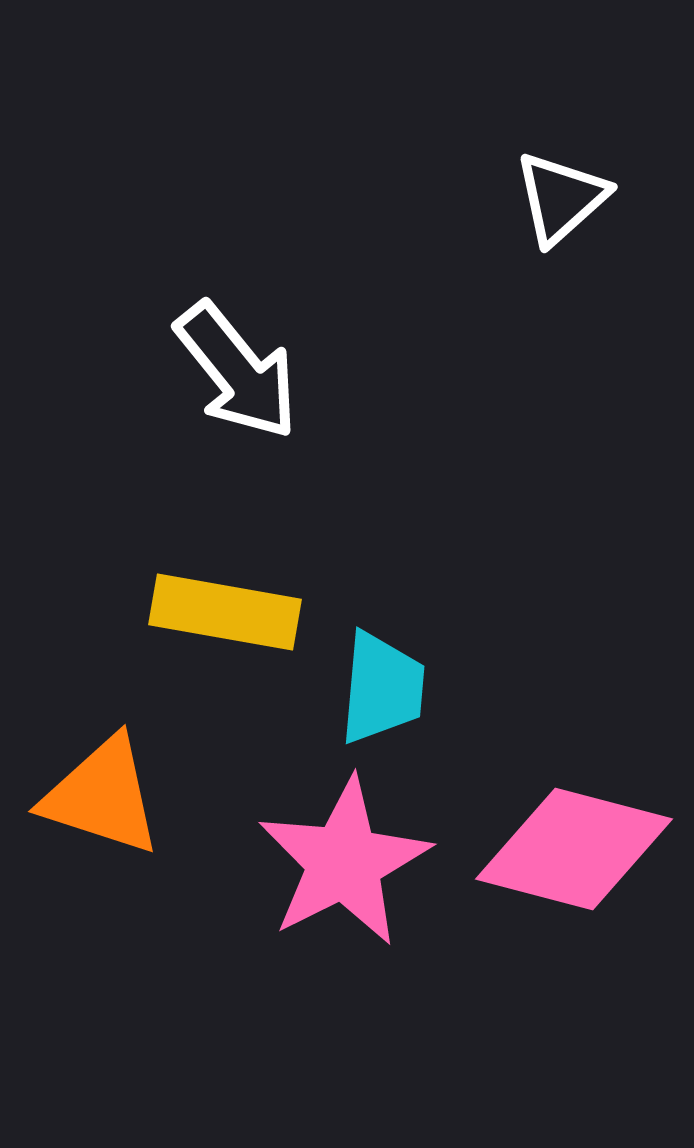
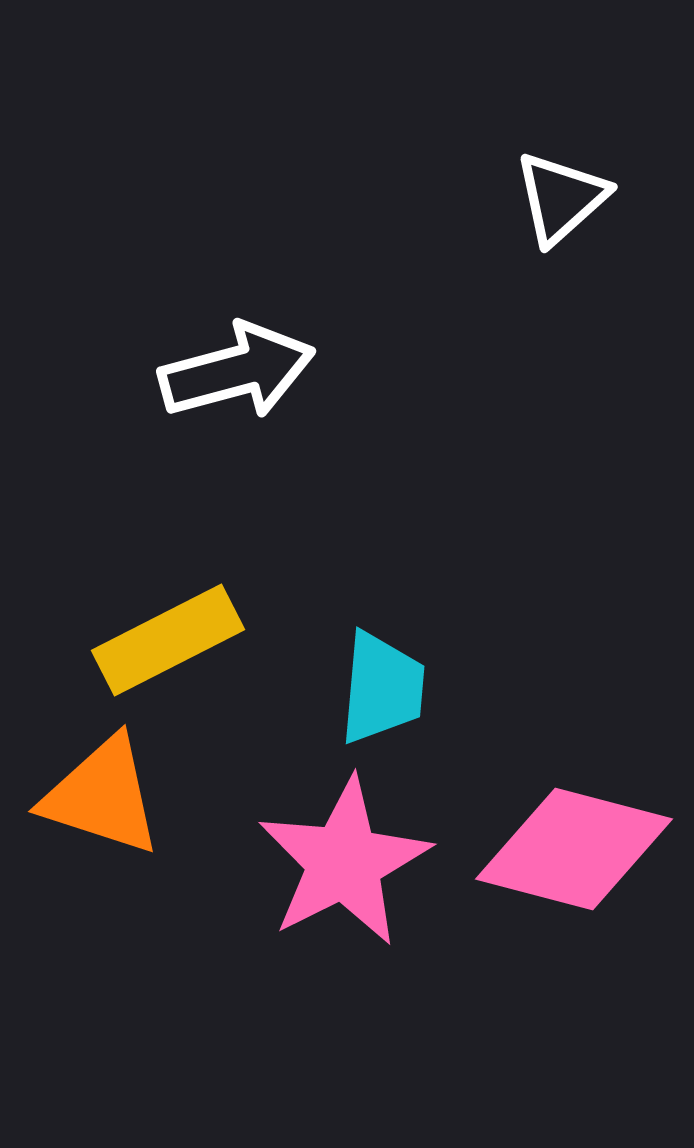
white arrow: rotated 66 degrees counterclockwise
yellow rectangle: moved 57 px left, 28 px down; rotated 37 degrees counterclockwise
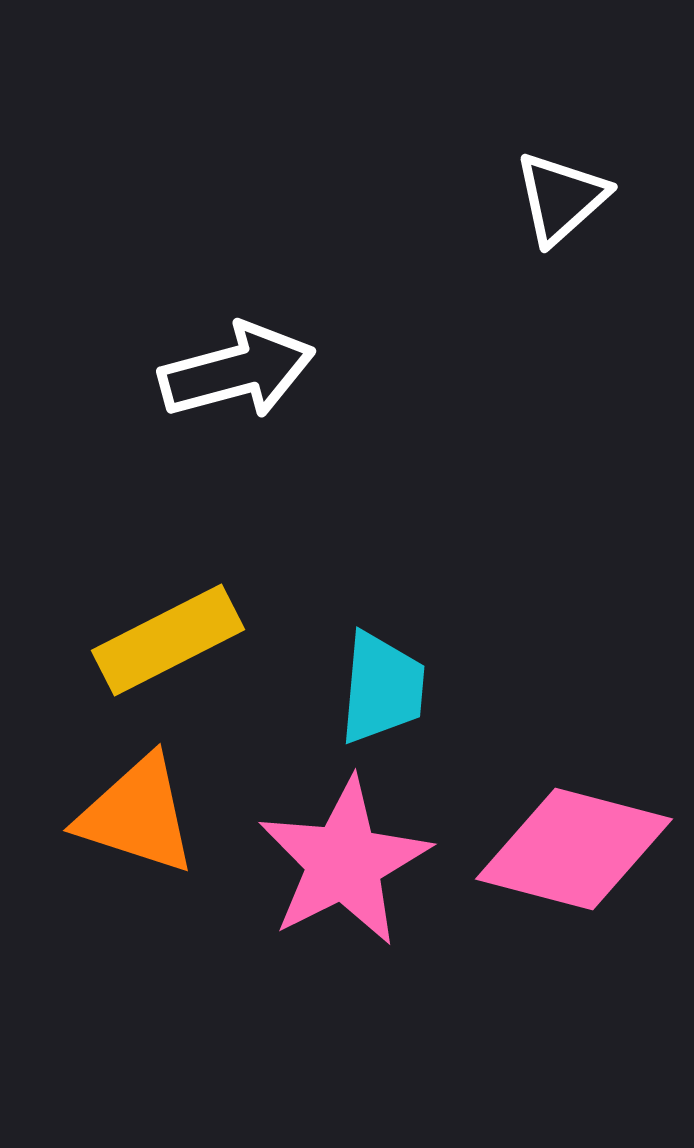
orange triangle: moved 35 px right, 19 px down
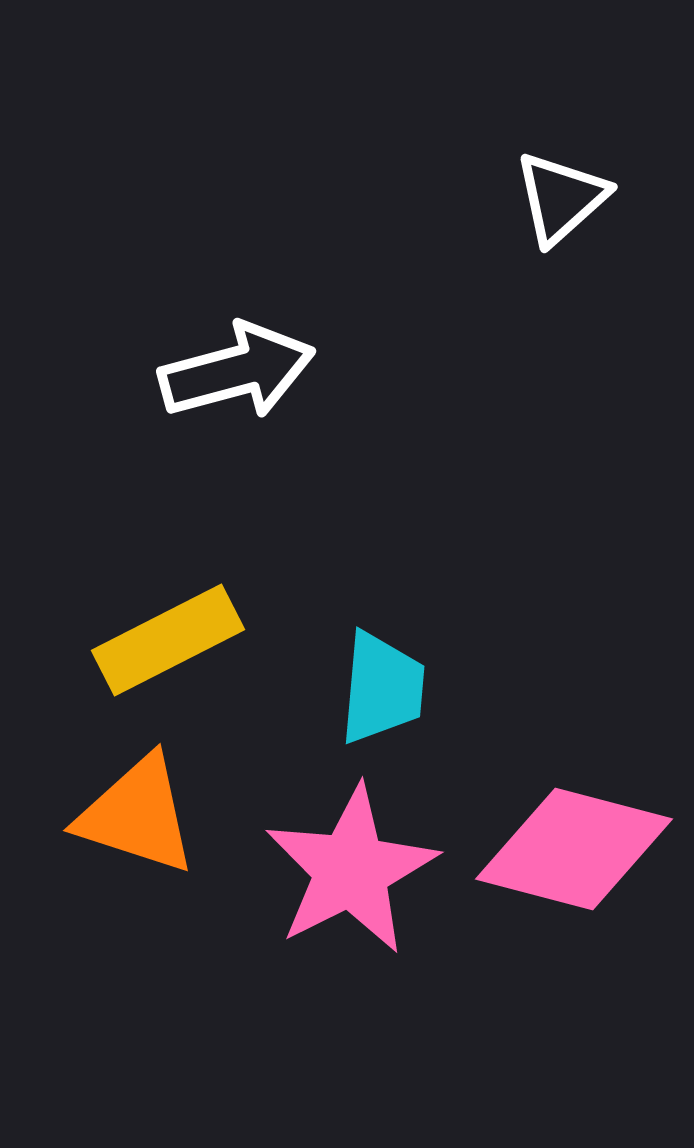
pink star: moved 7 px right, 8 px down
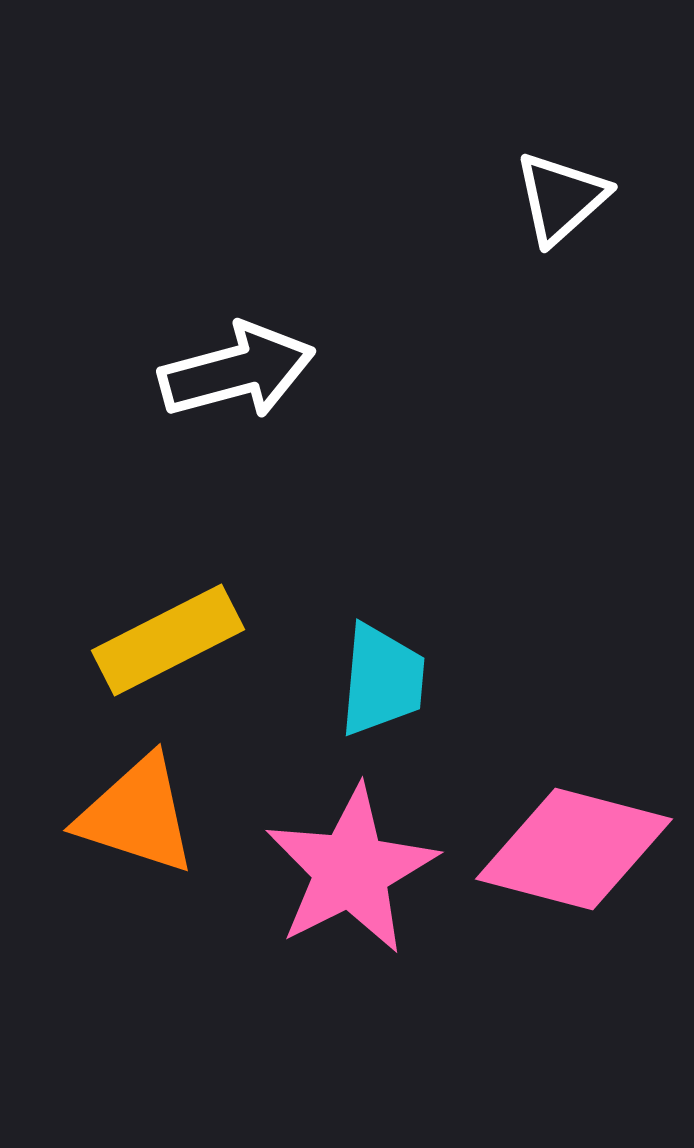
cyan trapezoid: moved 8 px up
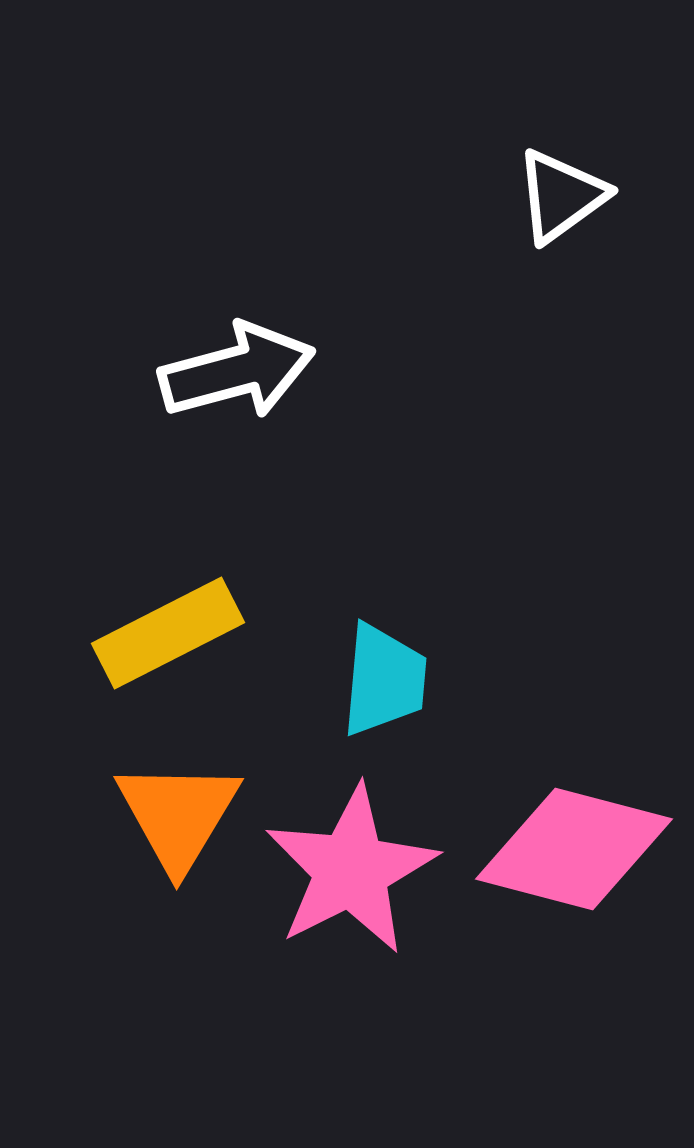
white triangle: moved 2 px up; rotated 6 degrees clockwise
yellow rectangle: moved 7 px up
cyan trapezoid: moved 2 px right
orange triangle: moved 41 px right; rotated 43 degrees clockwise
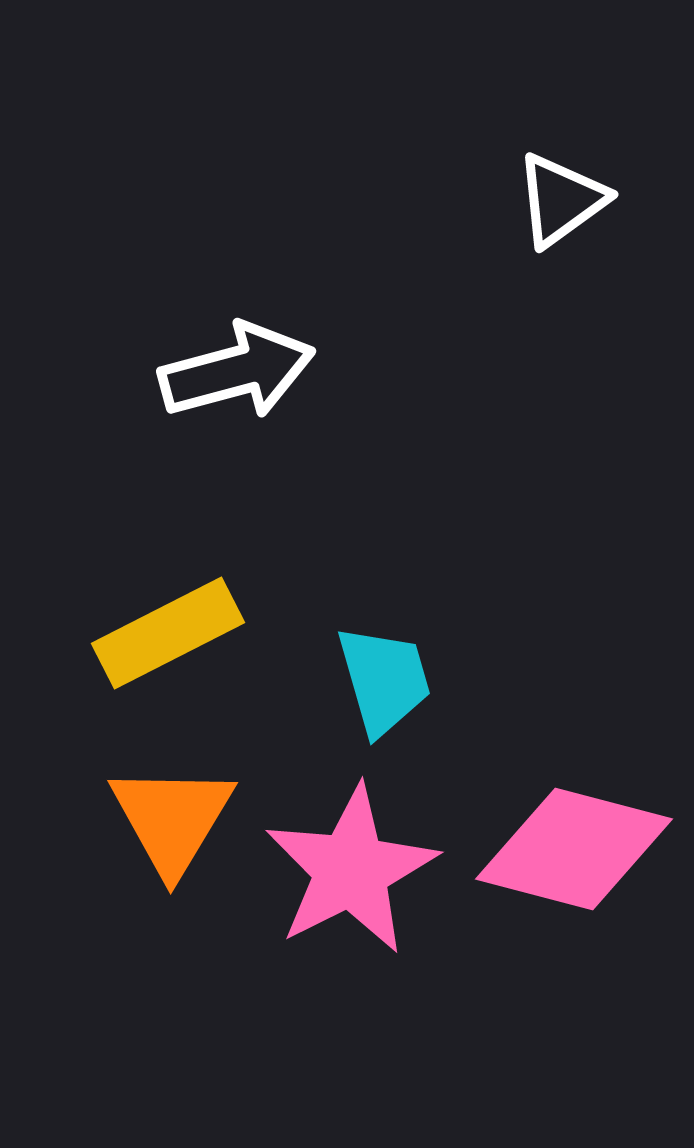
white triangle: moved 4 px down
cyan trapezoid: rotated 21 degrees counterclockwise
orange triangle: moved 6 px left, 4 px down
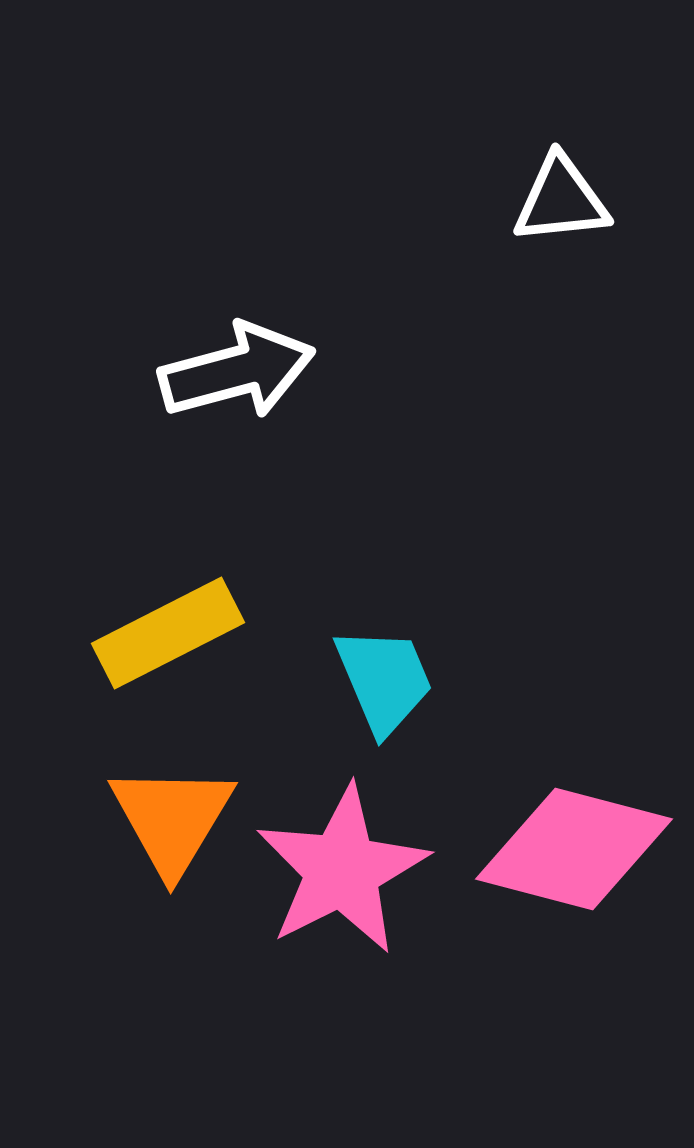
white triangle: rotated 30 degrees clockwise
cyan trapezoid: rotated 7 degrees counterclockwise
pink star: moved 9 px left
